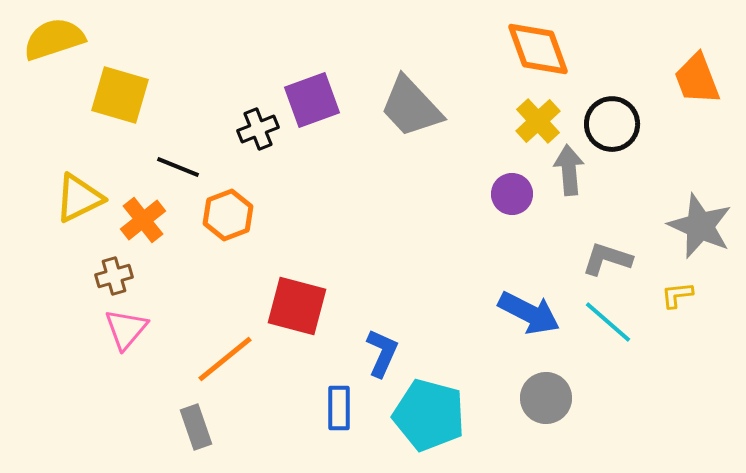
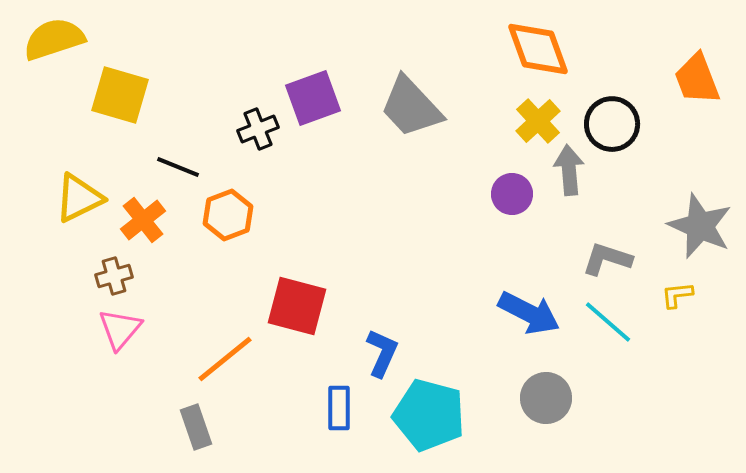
purple square: moved 1 px right, 2 px up
pink triangle: moved 6 px left
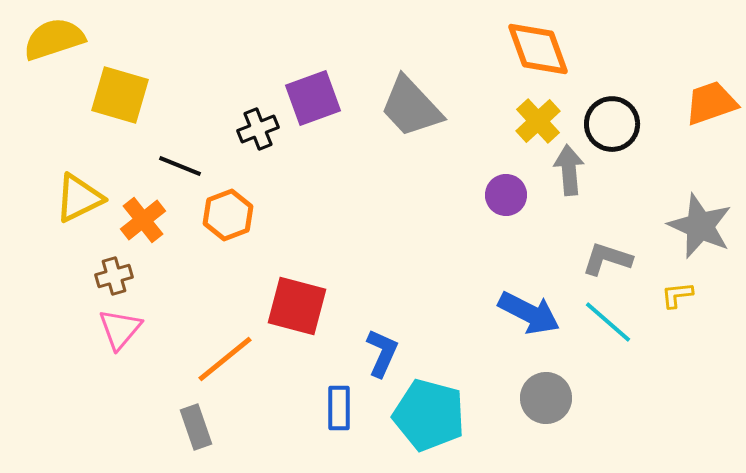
orange trapezoid: moved 14 px right, 24 px down; rotated 92 degrees clockwise
black line: moved 2 px right, 1 px up
purple circle: moved 6 px left, 1 px down
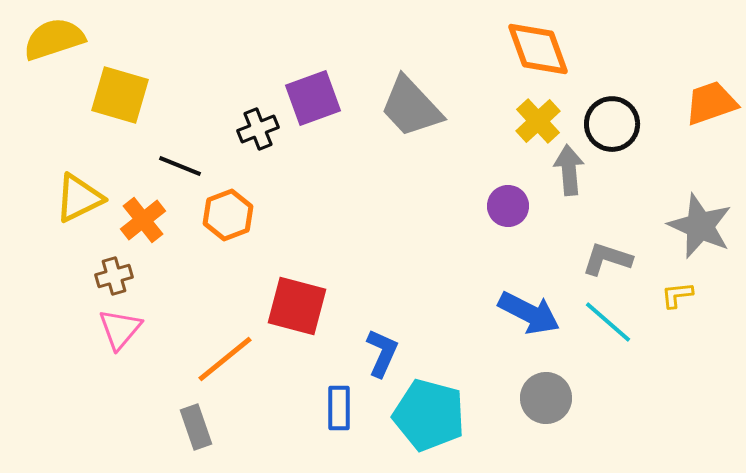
purple circle: moved 2 px right, 11 px down
